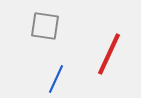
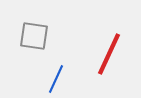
gray square: moved 11 px left, 10 px down
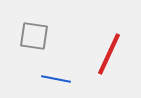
blue line: rotated 76 degrees clockwise
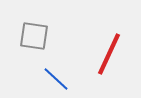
blue line: rotated 32 degrees clockwise
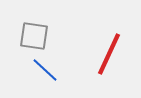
blue line: moved 11 px left, 9 px up
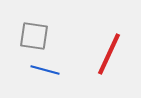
blue line: rotated 28 degrees counterclockwise
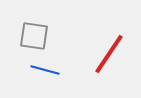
red line: rotated 9 degrees clockwise
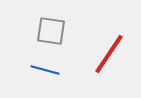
gray square: moved 17 px right, 5 px up
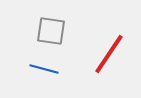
blue line: moved 1 px left, 1 px up
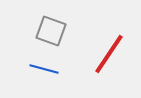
gray square: rotated 12 degrees clockwise
